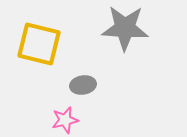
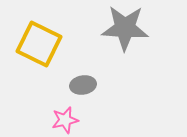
yellow square: rotated 12 degrees clockwise
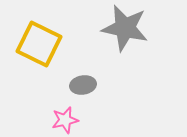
gray star: rotated 9 degrees clockwise
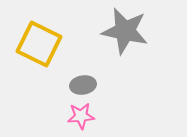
gray star: moved 3 px down
pink star: moved 16 px right, 4 px up; rotated 8 degrees clockwise
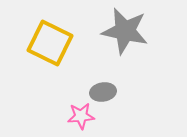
yellow square: moved 11 px right, 1 px up
gray ellipse: moved 20 px right, 7 px down
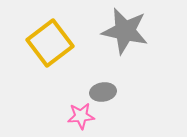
yellow square: rotated 27 degrees clockwise
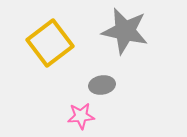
gray ellipse: moved 1 px left, 7 px up
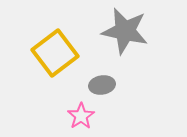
yellow square: moved 5 px right, 10 px down
pink star: rotated 28 degrees counterclockwise
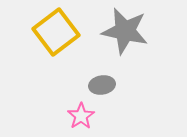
yellow square: moved 1 px right, 21 px up
